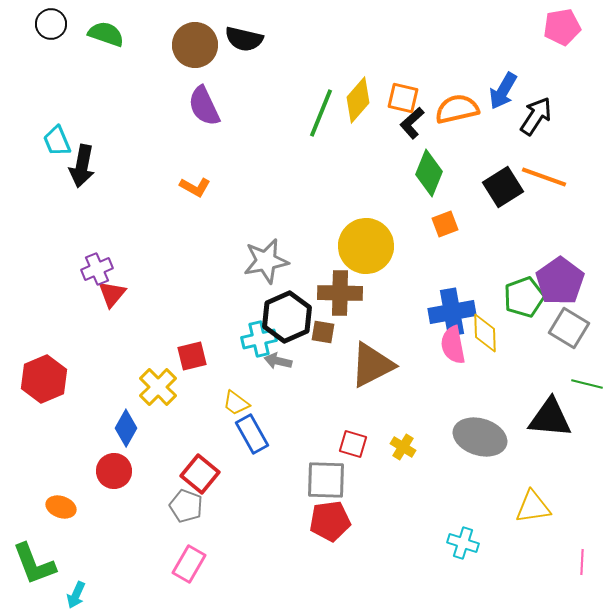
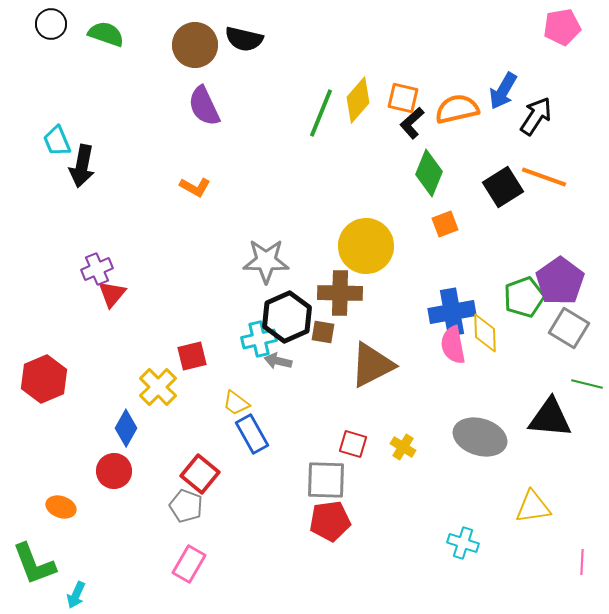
gray star at (266, 261): rotated 12 degrees clockwise
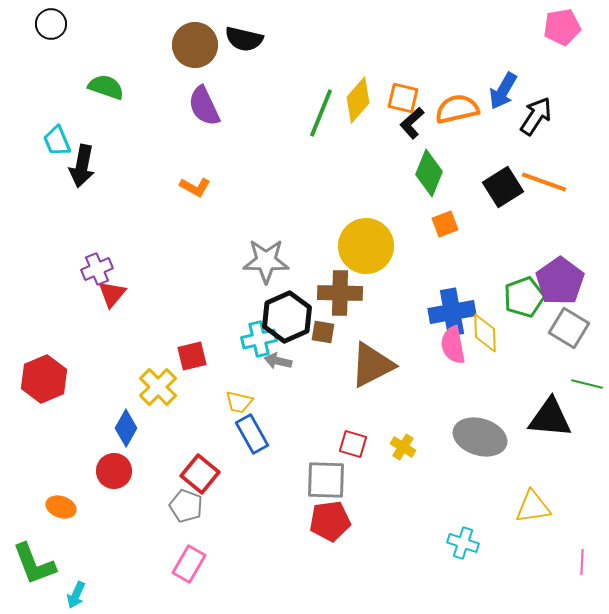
green semicircle at (106, 34): moved 53 px down
orange line at (544, 177): moved 5 px down
yellow trapezoid at (236, 403): moved 3 px right, 1 px up; rotated 24 degrees counterclockwise
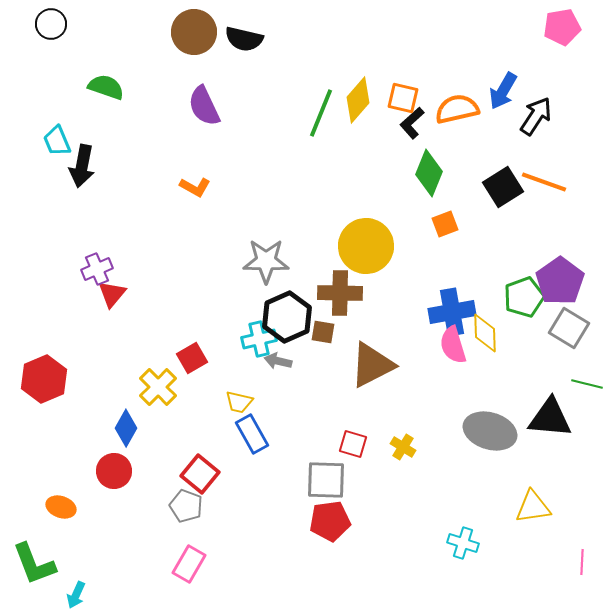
brown circle at (195, 45): moved 1 px left, 13 px up
pink semicircle at (453, 345): rotated 6 degrees counterclockwise
red square at (192, 356): moved 2 px down; rotated 16 degrees counterclockwise
gray ellipse at (480, 437): moved 10 px right, 6 px up
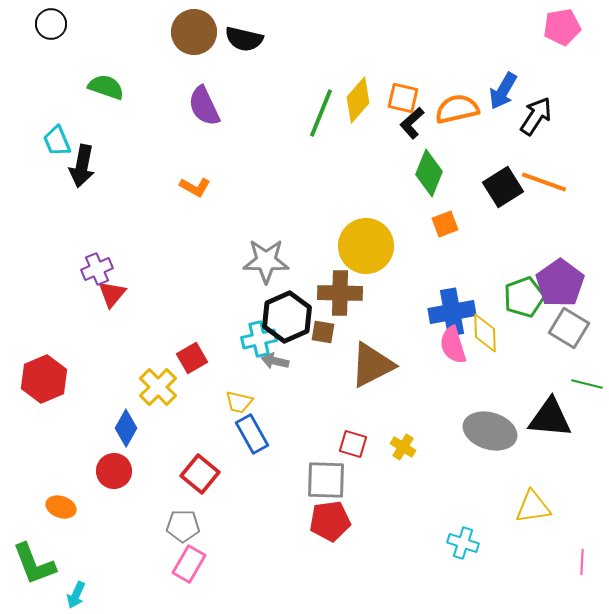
purple pentagon at (560, 281): moved 2 px down
gray arrow at (278, 361): moved 3 px left
gray pentagon at (186, 506): moved 3 px left, 20 px down; rotated 20 degrees counterclockwise
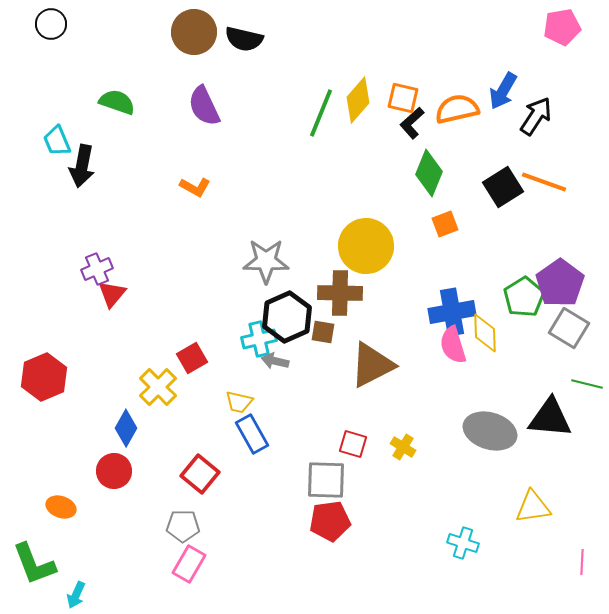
green semicircle at (106, 87): moved 11 px right, 15 px down
green pentagon at (524, 297): rotated 12 degrees counterclockwise
red hexagon at (44, 379): moved 2 px up
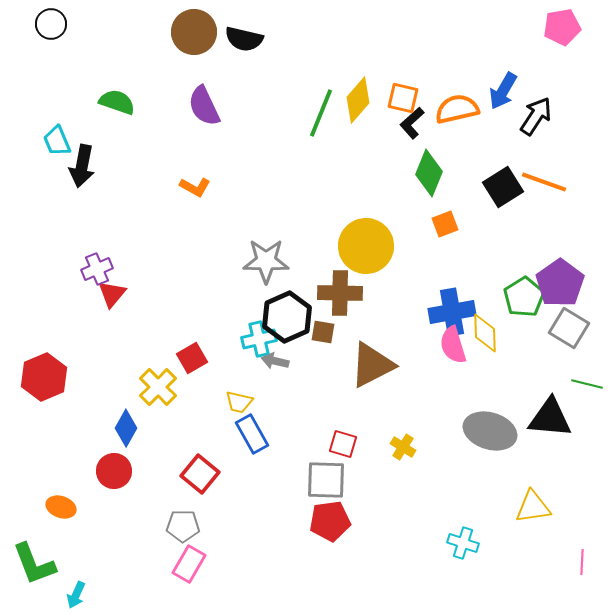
red square at (353, 444): moved 10 px left
